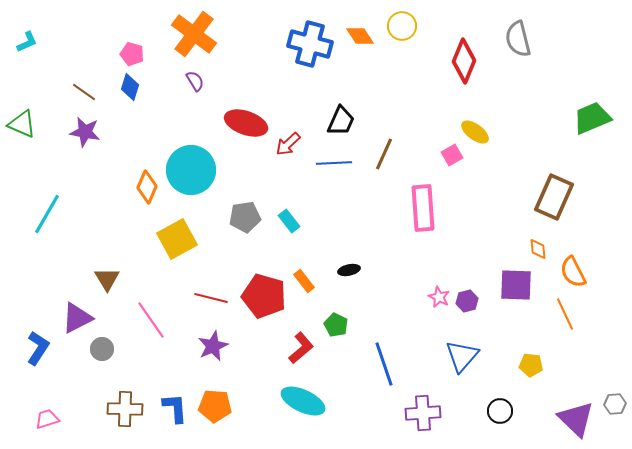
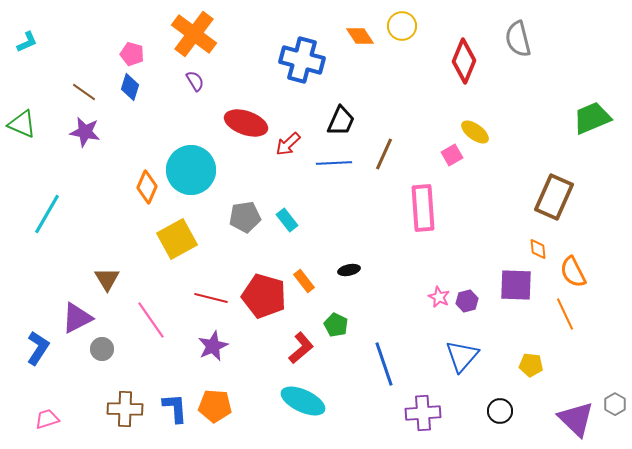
blue cross at (310, 44): moved 8 px left, 16 px down
cyan rectangle at (289, 221): moved 2 px left, 1 px up
gray hexagon at (615, 404): rotated 25 degrees counterclockwise
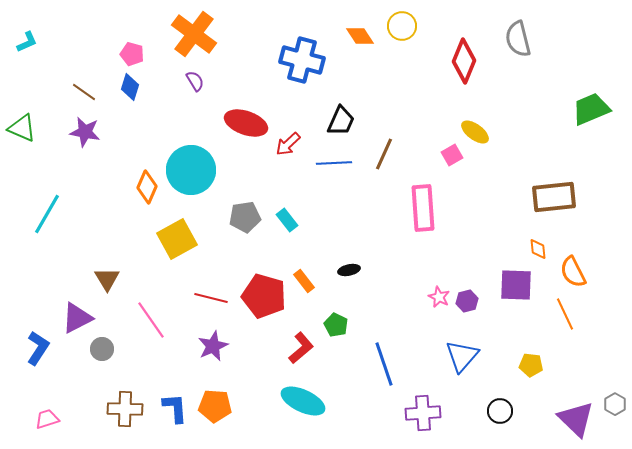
green trapezoid at (592, 118): moved 1 px left, 9 px up
green triangle at (22, 124): moved 4 px down
brown rectangle at (554, 197): rotated 60 degrees clockwise
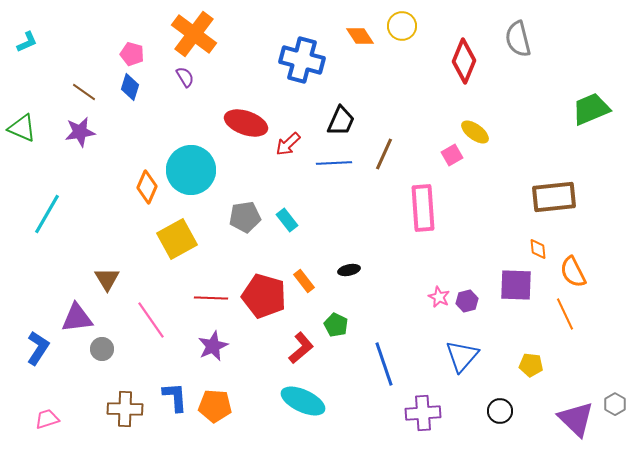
purple semicircle at (195, 81): moved 10 px left, 4 px up
purple star at (85, 132): moved 5 px left; rotated 20 degrees counterclockwise
red line at (211, 298): rotated 12 degrees counterclockwise
purple triangle at (77, 318): rotated 20 degrees clockwise
blue L-shape at (175, 408): moved 11 px up
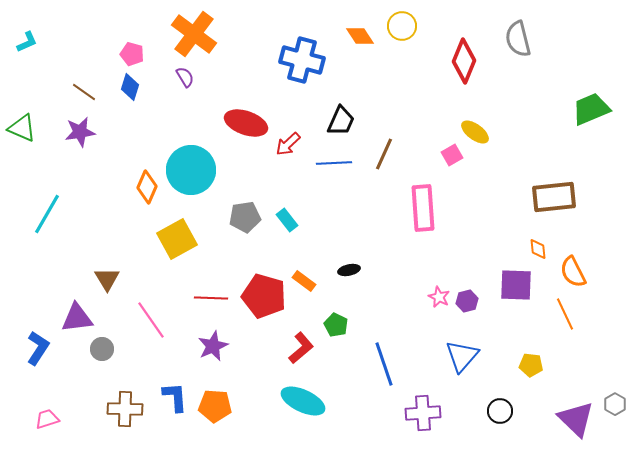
orange rectangle at (304, 281): rotated 15 degrees counterclockwise
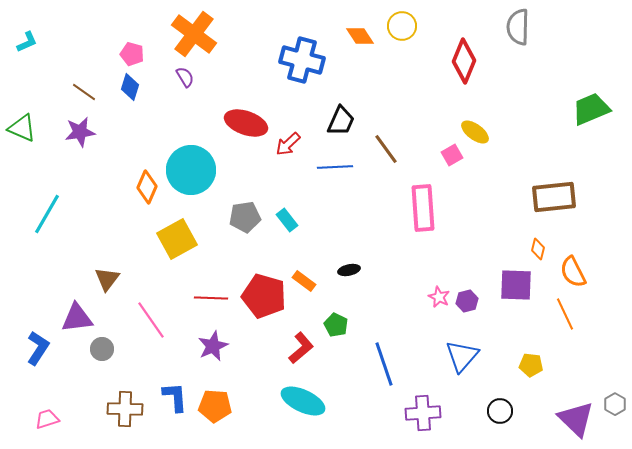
gray semicircle at (518, 39): moved 12 px up; rotated 15 degrees clockwise
brown line at (384, 154): moved 2 px right, 5 px up; rotated 60 degrees counterclockwise
blue line at (334, 163): moved 1 px right, 4 px down
orange diamond at (538, 249): rotated 20 degrees clockwise
brown triangle at (107, 279): rotated 8 degrees clockwise
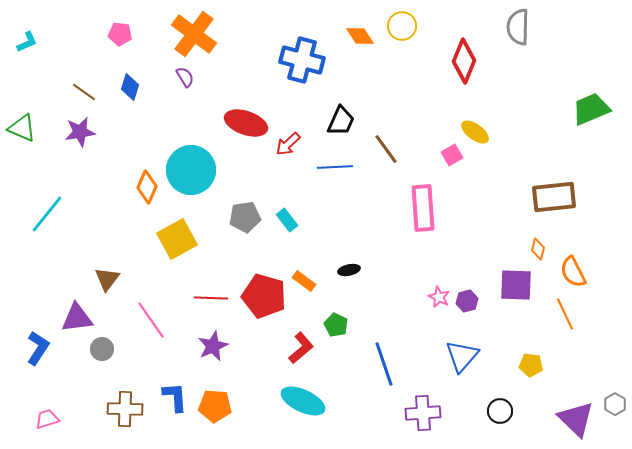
pink pentagon at (132, 54): moved 12 px left, 20 px up; rotated 10 degrees counterclockwise
cyan line at (47, 214): rotated 9 degrees clockwise
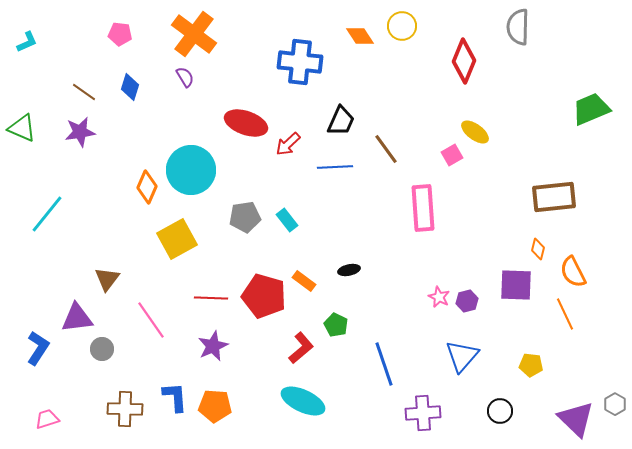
blue cross at (302, 60): moved 2 px left, 2 px down; rotated 9 degrees counterclockwise
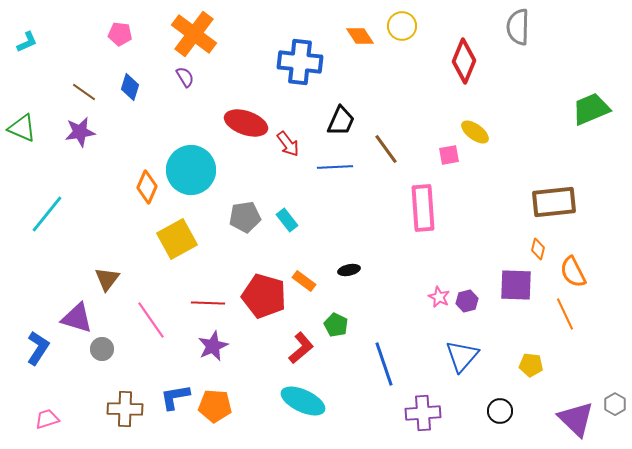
red arrow at (288, 144): rotated 84 degrees counterclockwise
pink square at (452, 155): moved 3 px left; rotated 20 degrees clockwise
brown rectangle at (554, 197): moved 5 px down
red line at (211, 298): moved 3 px left, 5 px down
purple triangle at (77, 318): rotated 24 degrees clockwise
blue L-shape at (175, 397): rotated 96 degrees counterclockwise
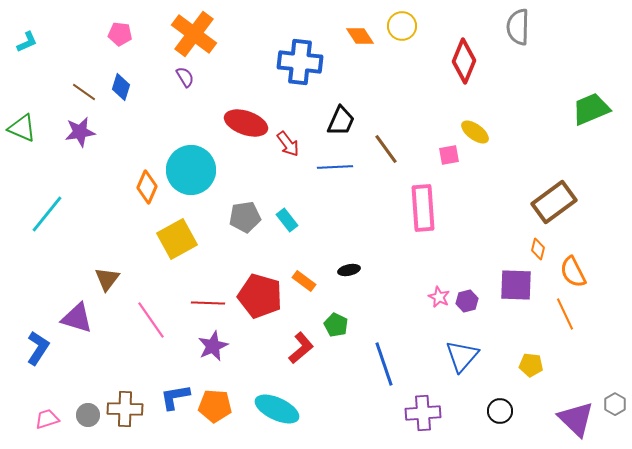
blue diamond at (130, 87): moved 9 px left
brown rectangle at (554, 202): rotated 30 degrees counterclockwise
red pentagon at (264, 296): moved 4 px left
gray circle at (102, 349): moved 14 px left, 66 px down
cyan ellipse at (303, 401): moved 26 px left, 8 px down
